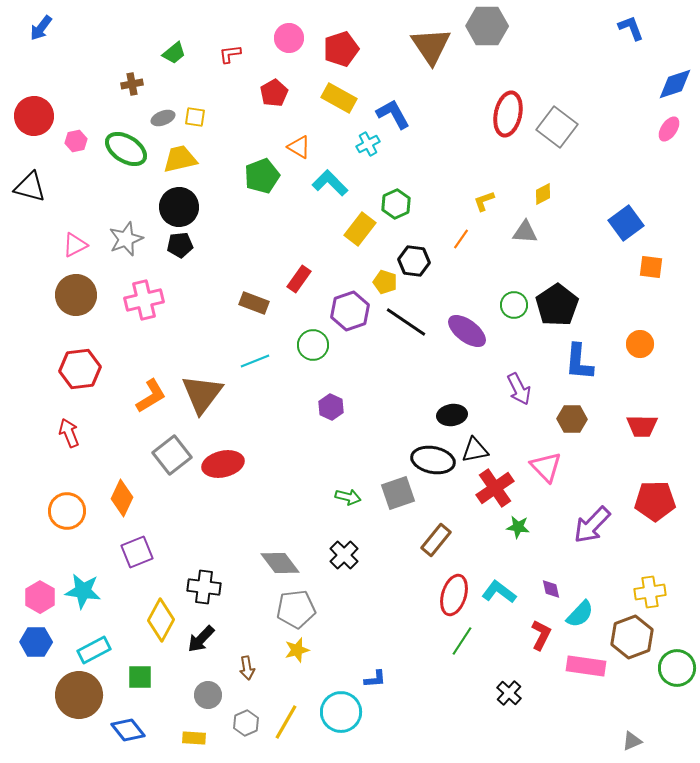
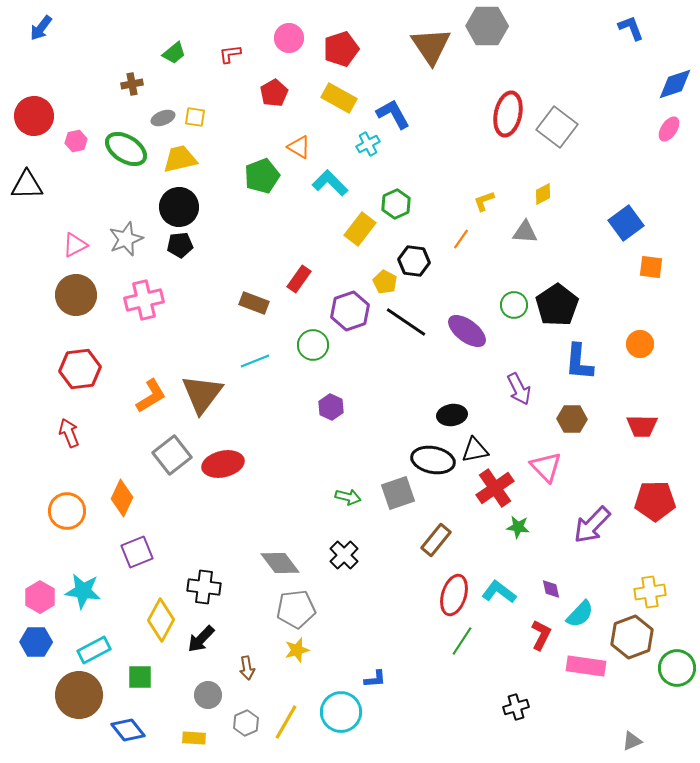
black triangle at (30, 187): moved 3 px left, 2 px up; rotated 16 degrees counterclockwise
yellow pentagon at (385, 282): rotated 10 degrees clockwise
black cross at (509, 693): moved 7 px right, 14 px down; rotated 30 degrees clockwise
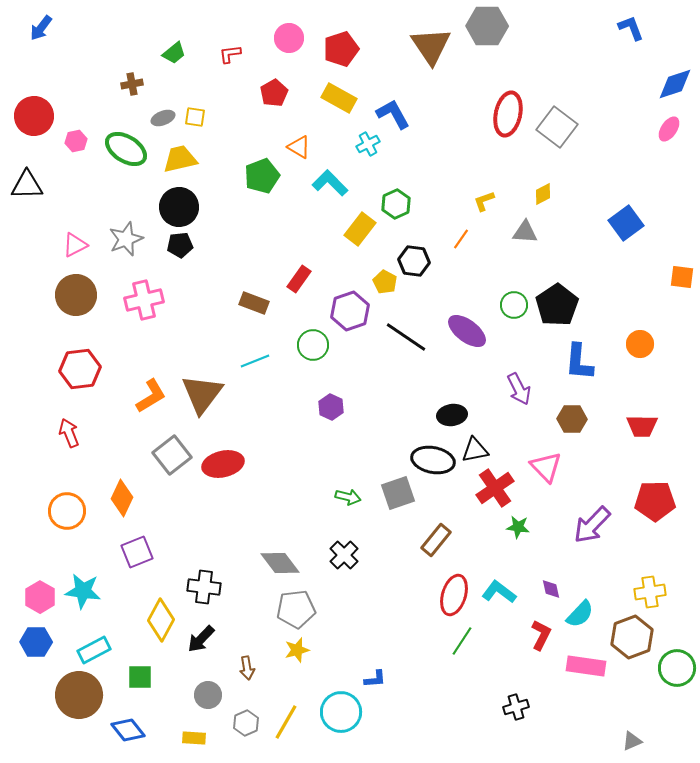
orange square at (651, 267): moved 31 px right, 10 px down
black line at (406, 322): moved 15 px down
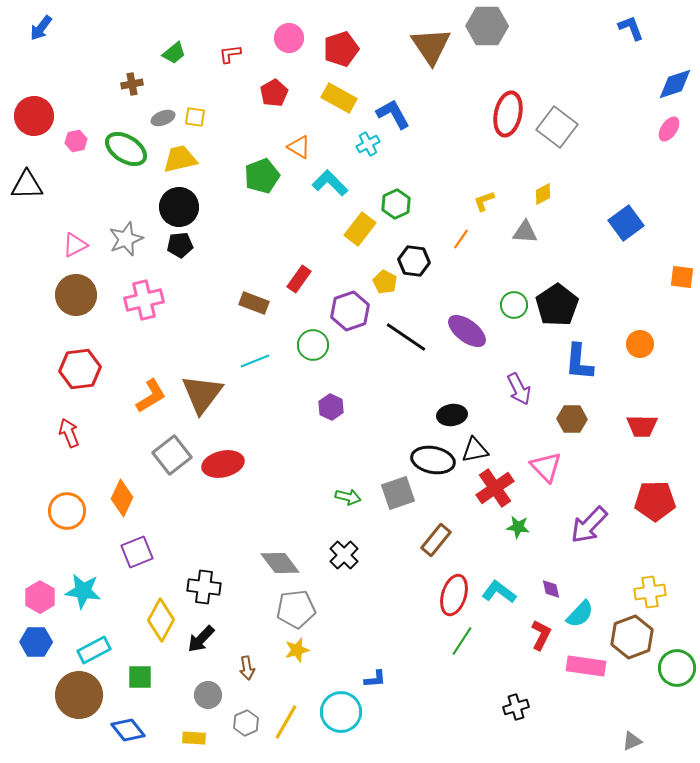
purple arrow at (592, 525): moved 3 px left
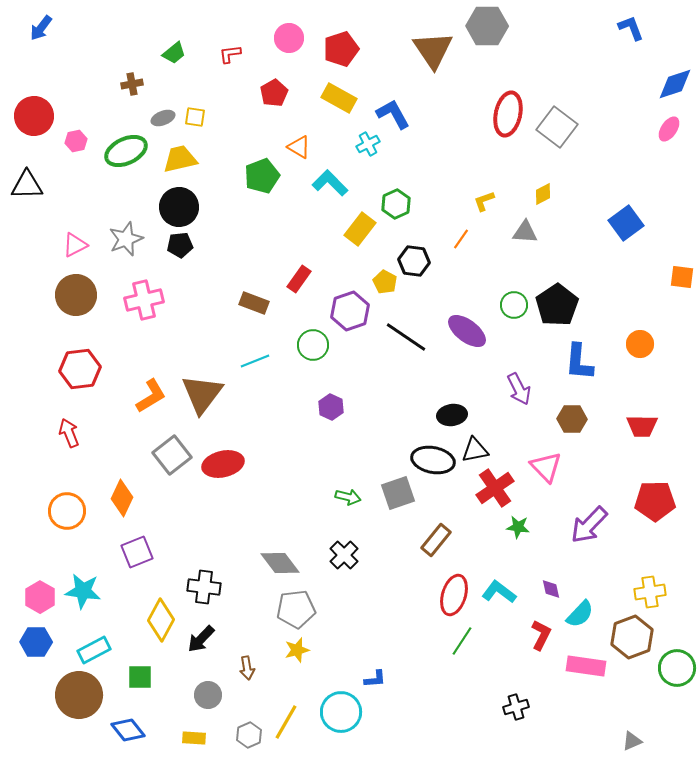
brown triangle at (431, 46): moved 2 px right, 4 px down
green ellipse at (126, 149): moved 2 px down; rotated 57 degrees counterclockwise
gray hexagon at (246, 723): moved 3 px right, 12 px down
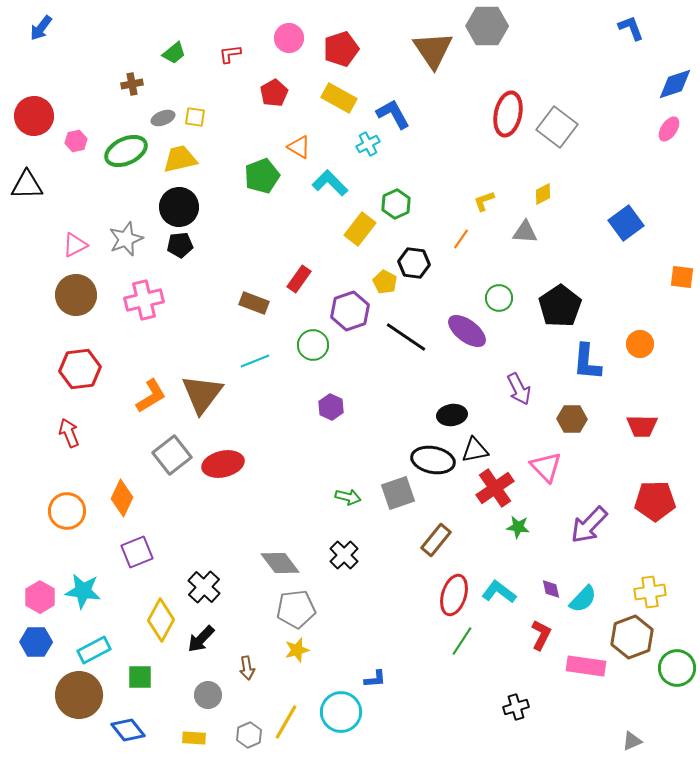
black hexagon at (414, 261): moved 2 px down
green circle at (514, 305): moved 15 px left, 7 px up
black pentagon at (557, 305): moved 3 px right, 1 px down
blue L-shape at (579, 362): moved 8 px right
black cross at (204, 587): rotated 36 degrees clockwise
cyan semicircle at (580, 614): moved 3 px right, 15 px up
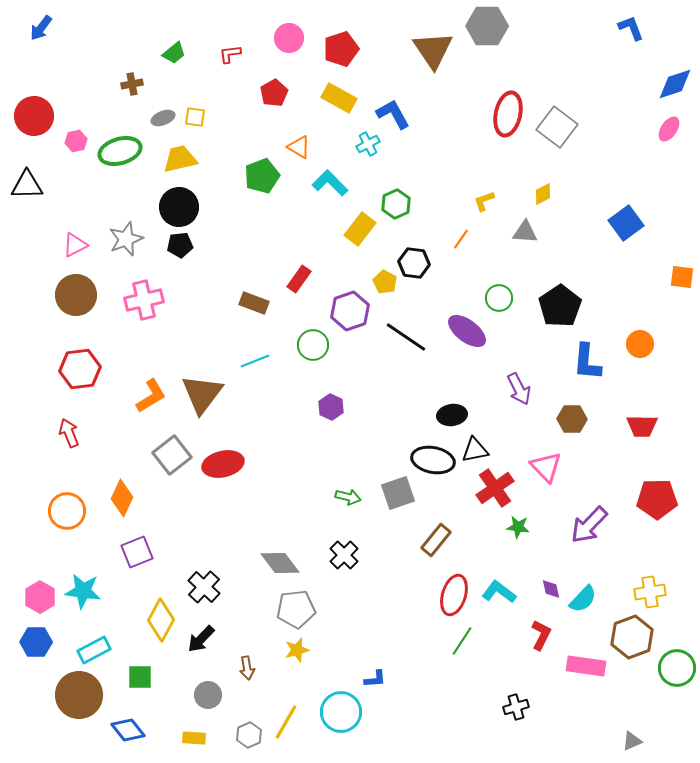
green ellipse at (126, 151): moved 6 px left; rotated 9 degrees clockwise
red pentagon at (655, 501): moved 2 px right, 2 px up
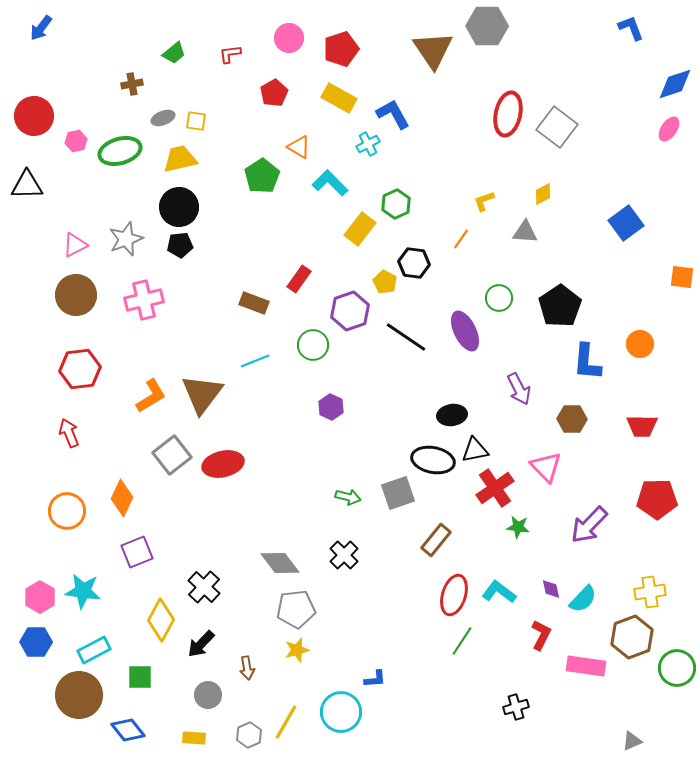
yellow square at (195, 117): moved 1 px right, 4 px down
green pentagon at (262, 176): rotated 12 degrees counterclockwise
purple ellipse at (467, 331): moved 2 px left; rotated 27 degrees clockwise
black arrow at (201, 639): moved 5 px down
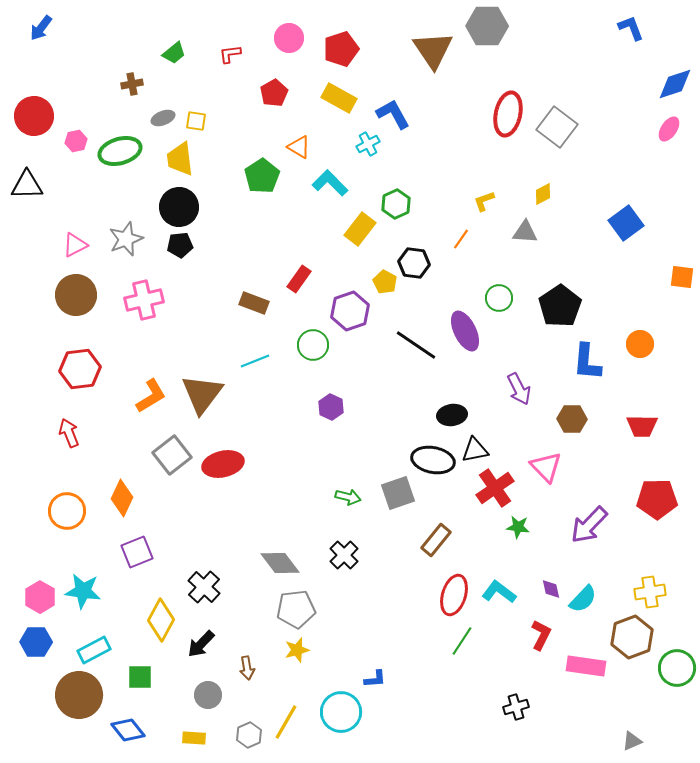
yellow trapezoid at (180, 159): rotated 84 degrees counterclockwise
black line at (406, 337): moved 10 px right, 8 px down
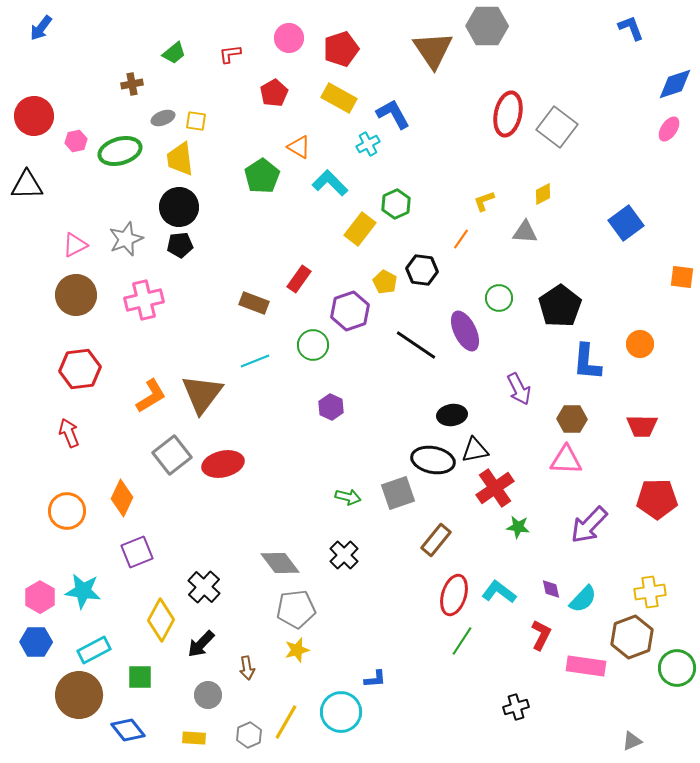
black hexagon at (414, 263): moved 8 px right, 7 px down
pink triangle at (546, 467): moved 20 px right, 7 px up; rotated 44 degrees counterclockwise
